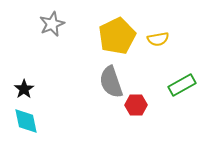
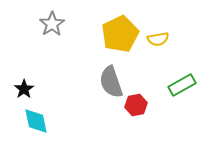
gray star: rotated 10 degrees counterclockwise
yellow pentagon: moved 3 px right, 2 px up
red hexagon: rotated 10 degrees counterclockwise
cyan diamond: moved 10 px right
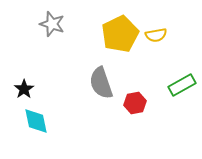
gray star: rotated 20 degrees counterclockwise
yellow semicircle: moved 2 px left, 4 px up
gray semicircle: moved 10 px left, 1 px down
red hexagon: moved 1 px left, 2 px up
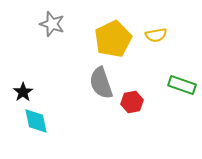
yellow pentagon: moved 7 px left, 5 px down
green rectangle: rotated 48 degrees clockwise
black star: moved 1 px left, 3 px down
red hexagon: moved 3 px left, 1 px up
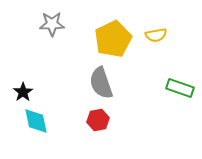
gray star: rotated 20 degrees counterclockwise
green rectangle: moved 2 px left, 3 px down
red hexagon: moved 34 px left, 18 px down
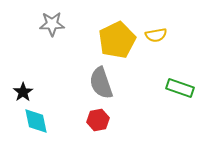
yellow pentagon: moved 4 px right, 1 px down
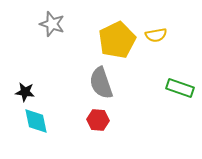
gray star: rotated 20 degrees clockwise
black star: moved 2 px right; rotated 30 degrees counterclockwise
red hexagon: rotated 15 degrees clockwise
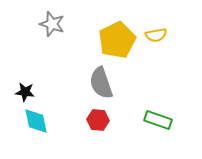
green rectangle: moved 22 px left, 32 px down
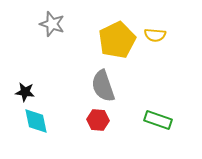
yellow semicircle: moved 1 px left; rotated 15 degrees clockwise
gray semicircle: moved 2 px right, 3 px down
